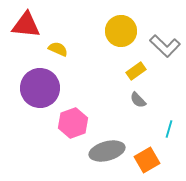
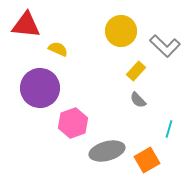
yellow rectangle: rotated 12 degrees counterclockwise
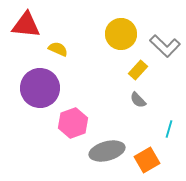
yellow circle: moved 3 px down
yellow rectangle: moved 2 px right, 1 px up
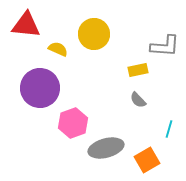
yellow circle: moved 27 px left
gray L-shape: rotated 40 degrees counterclockwise
yellow rectangle: rotated 36 degrees clockwise
gray ellipse: moved 1 px left, 3 px up
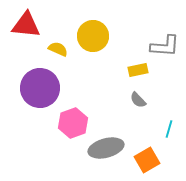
yellow circle: moved 1 px left, 2 px down
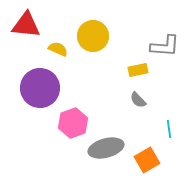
cyan line: rotated 24 degrees counterclockwise
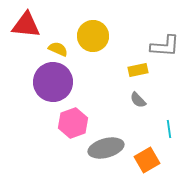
purple circle: moved 13 px right, 6 px up
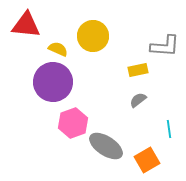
gray semicircle: rotated 96 degrees clockwise
gray ellipse: moved 2 px up; rotated 48 degrees clockwise
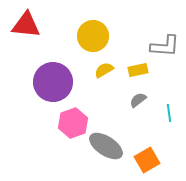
yellow semicircle: moved 46 px right, 21 px down; rotated 54 degrees counterclockwise
cyan line: moved 16 px up
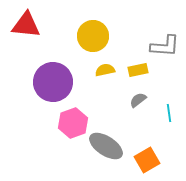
yellow semicircle: moved 1 px right; rotated 18 degrees clockwise
